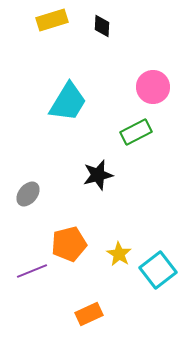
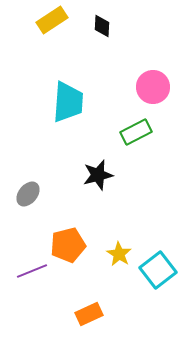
yellow rectangle: rotated 16 degrees counterclockwise
cyan trapezoid: rotated 27 degrees counterclockwise
orange pentagon: moved 1 px left, 1 px down
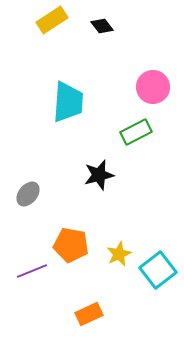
black diamond: rotated 40 degrees counterclockwise
black star: moved 1 px right
orange pentagon: moved 3 px right; rotated 24 degrees clockwise
yellow star: rotated 15 degrees clockwise
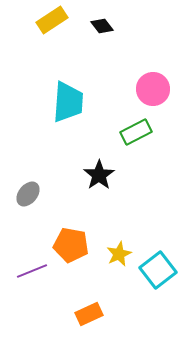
pink circle: moved 2 px down
black star: rotated 20 degrees counterclockwise
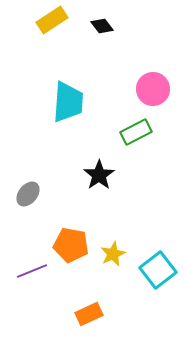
yellow star: moved 6 px left
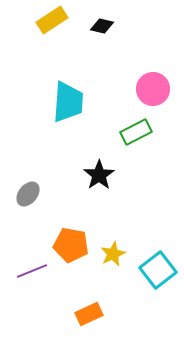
black diamond: rotated 40 degrees counterclockwise
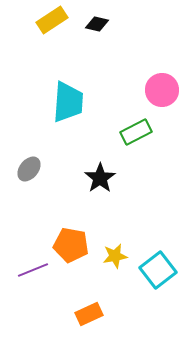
black diamond: moved 5 px left, 2 px up
pink circle: moved 9 px right, 1 px down
black star: moved 1 px right, 3 px down
gray ellipse: moved 1 px right, 25 px up
yellow star: moved 2 px right, 2 px down; rotated 15 degrees clockwise
purple line: moved 1 px right, 1 px up
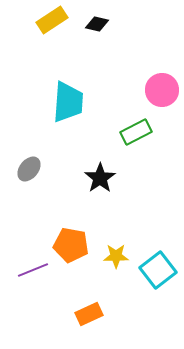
yellow star: moved 1 px right; rotated 10 degrees clockwise
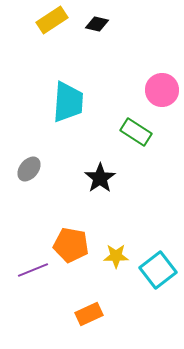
green rectangle: rotated 60 degrees clockwise
